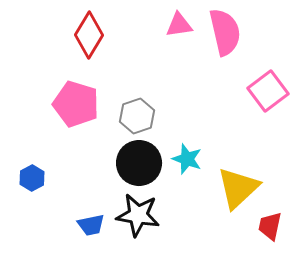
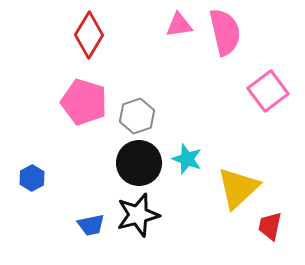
pink pentagon: moved 8 px right, 2 px up
black star: rotated 24 degrees counterclockwise
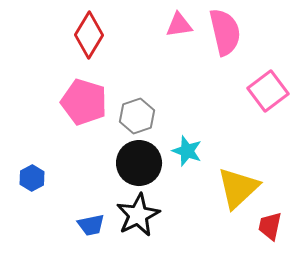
cyan star: moved 8 px up
black star: rotated 12 degrees counterclockwise
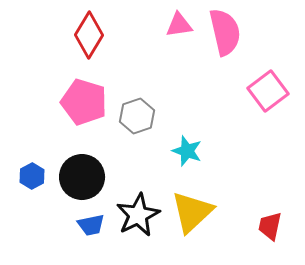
black circle: moved 57 px left, 14 px down
blue hexagon: moved 2 px up
yellow triangle: moved 46 px left, 24 px down
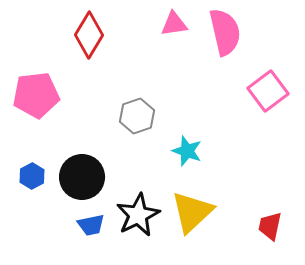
pink triangle: moved 5 px left, 1 px up
pink pentagon: moved 48 px left, 7 px up; rotated 24 degrees counterclockwise
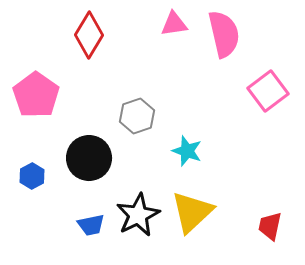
pink semicircle: moved 1 px left, 2 px down
pink pentagon: rotated 30 degrees counterclockwise
black circle: moved 7 px right, 19 px up
